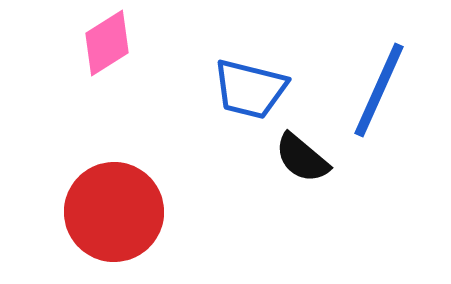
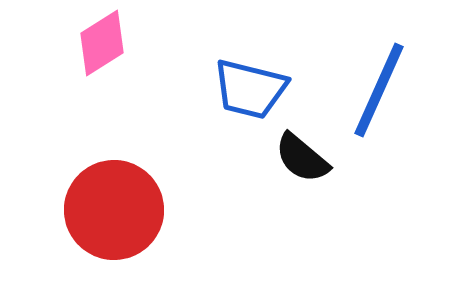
pink diamond: moved 5 px left
red circle: moved 2 px up
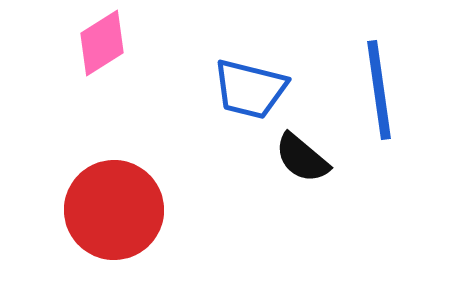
blue line: rotated 32 degrees counterclockwise
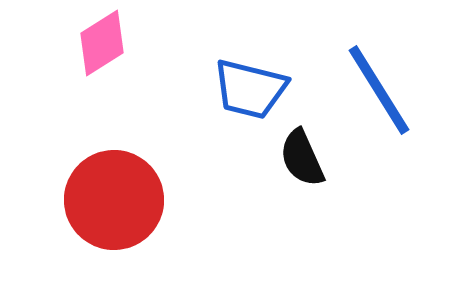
blue line: rotated 24 degrees counterclockwise
black semicircle: rotated 26 degrees clockwise
red circle: moved 10 px up
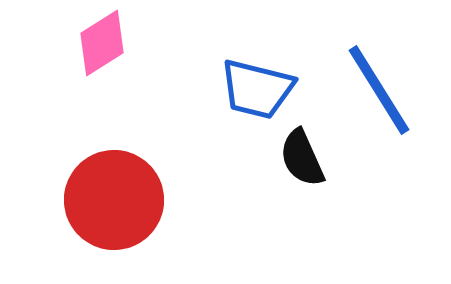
blue trapezoid: moved 7 px right
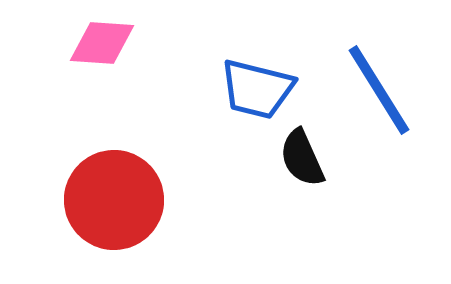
pink diamond: rotated 36 degrees clockwise
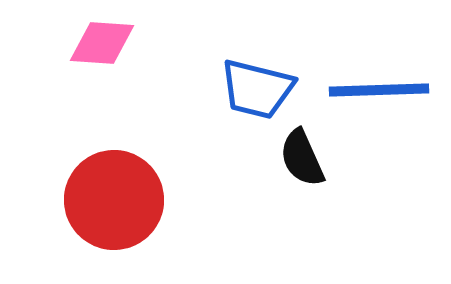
blue line: rotated 60 degrees counterclockwise
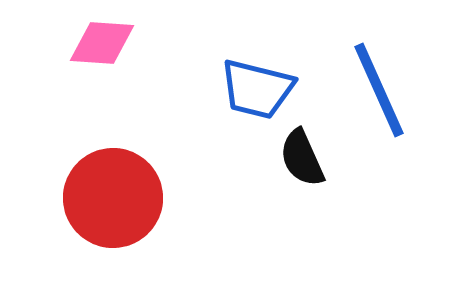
blue line: rotated 68 degrees clockwise
red circle: moved 1 px left, 2 px up
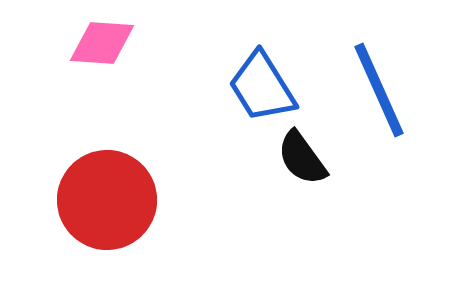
blue trapezoid: moved 5 px right, 2 px up; rotated 44 degrees clockwise
black semicircle: rotated 12 degrees counterclockwise
red circle: moved 6 px left, 2 px down
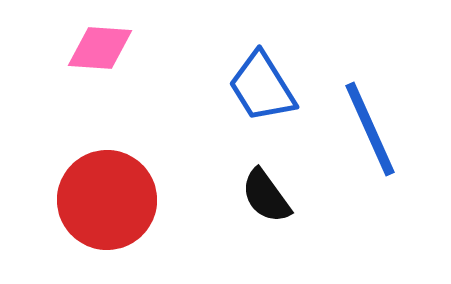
pink diamond: moved 2 px left, 5 px down
blue line: moved 9 px left, 39 px down
black semicircle: moved 36 px left, 38 px down
